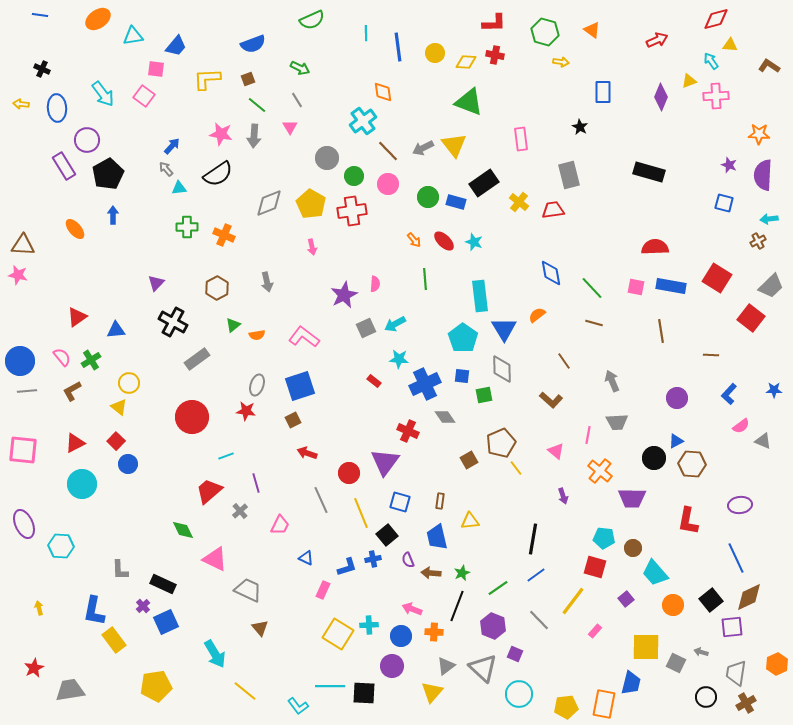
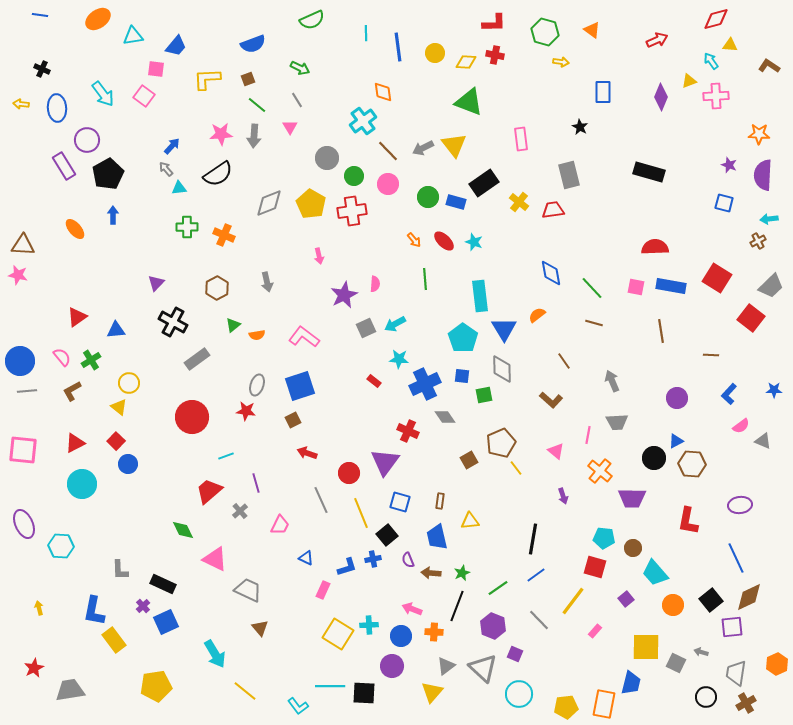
pink star at (221, 134): rotated 15 degrees counterclockwise
pink arrow at (312, 247): moved 7 px right, 9 px down
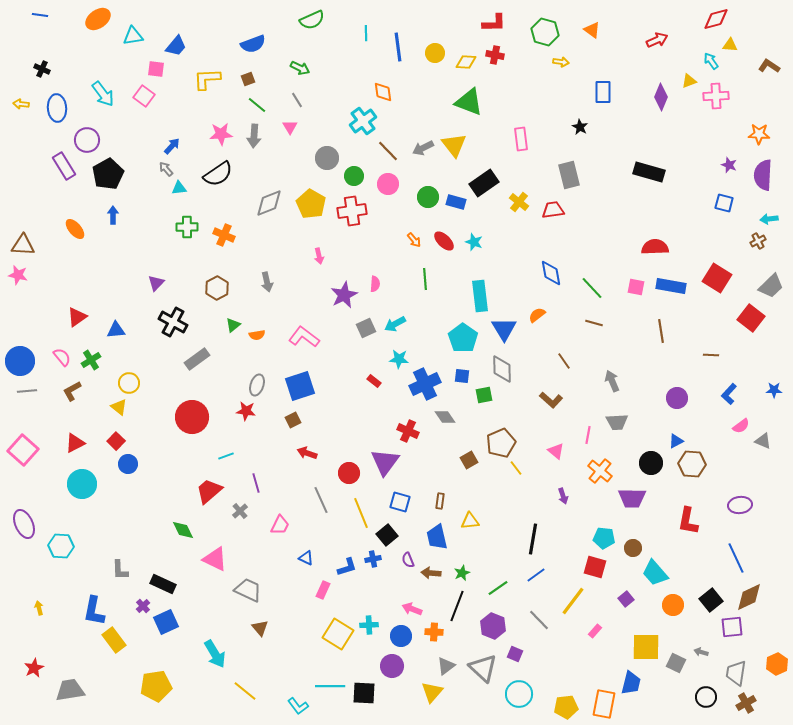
pink square at (23, 450): rotated 36 degrees clockwise
black circle at (654, 458): moved 3 px left, 5 px down
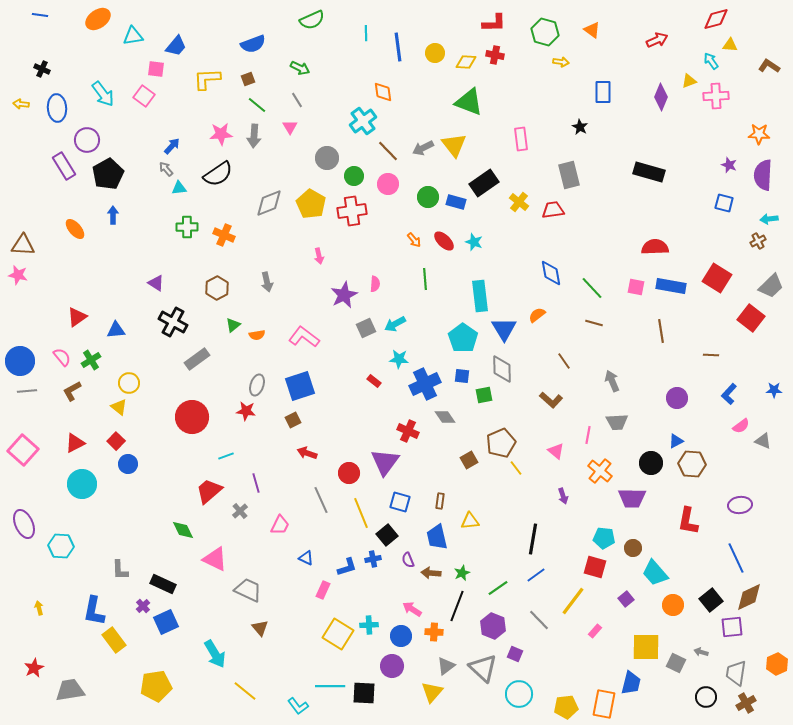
purple triangle at (156, 283): rotated 42 degrees counterclockwise
pink arrow at (412, 609): rotated 12 degrees clockwise
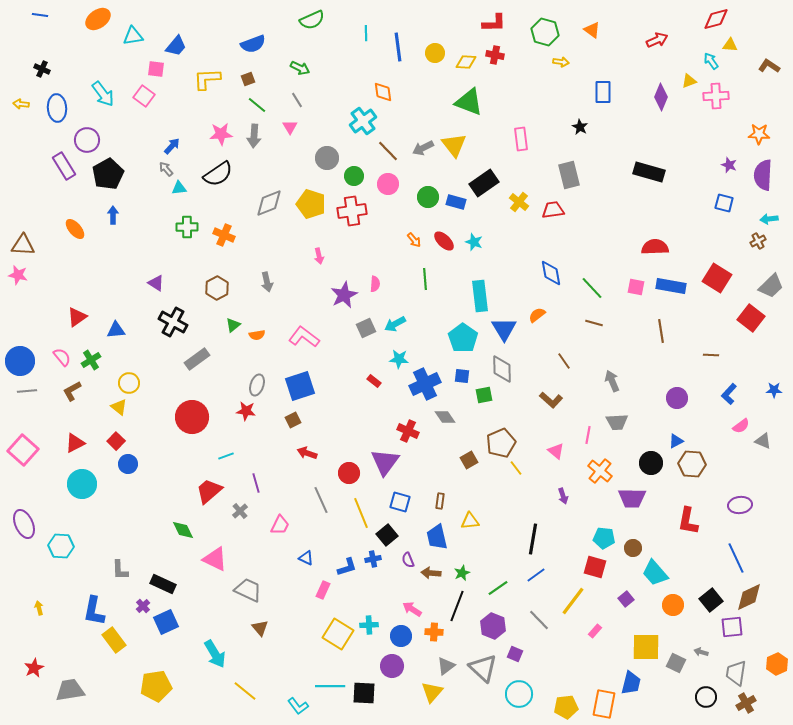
yellow pentagon at (311, 204): rotated 12 degrees counterclockwise
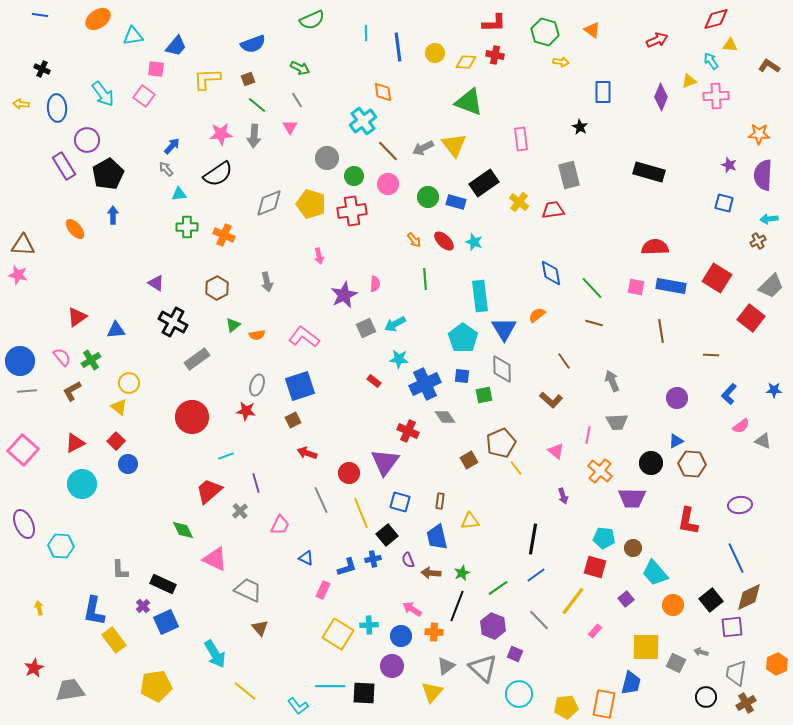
cyan triangle at (179, 188): moved 6 px down
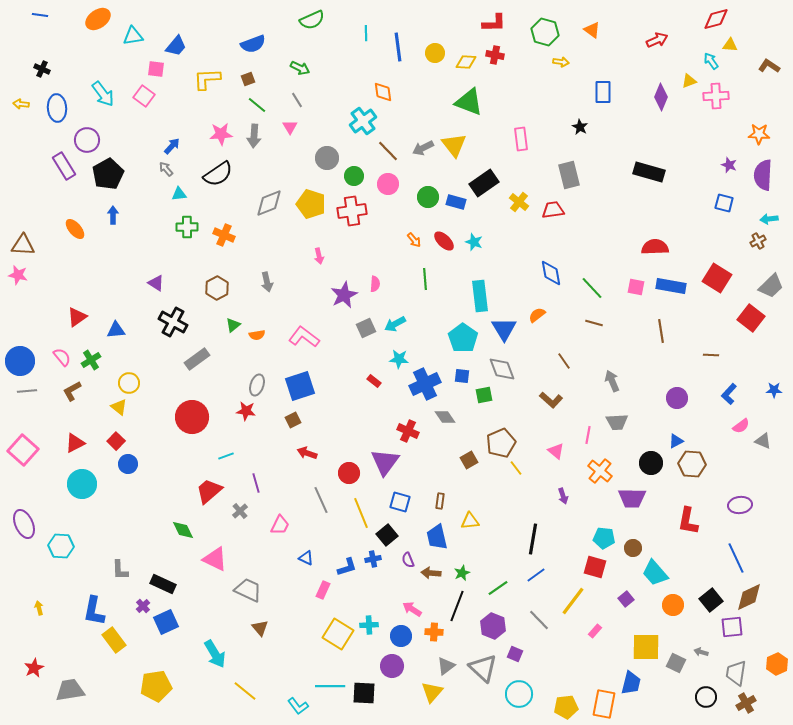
gray diamond at (502, 369): rotated 20 degrees counterclockwise
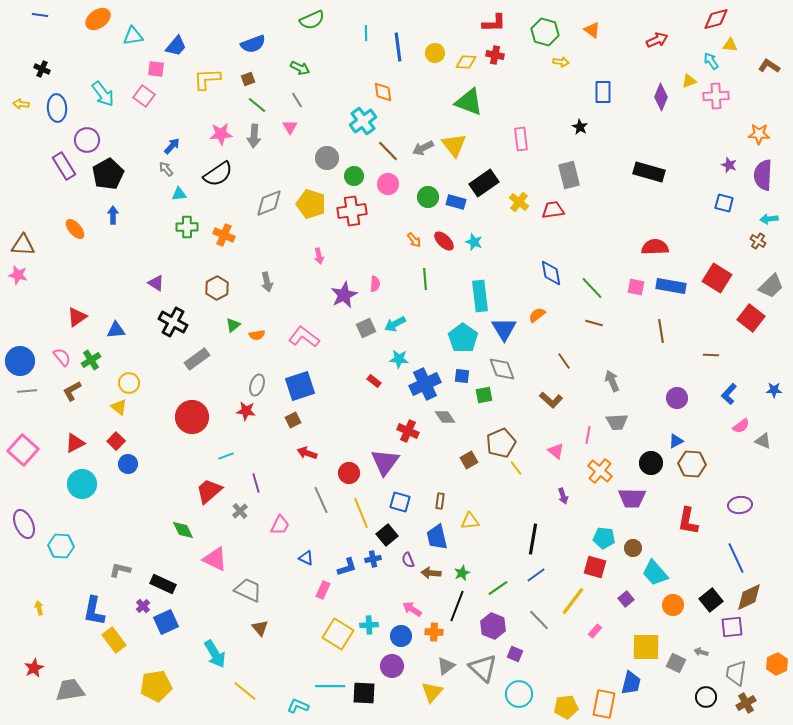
brown cross at (758, 241): rotated 28 degrees counterclockwise
gray L-shape at (120, 570): rotated 105 degrees clockwise
cyan L-shape at (298, 706): rotated 150 degrees clockwise
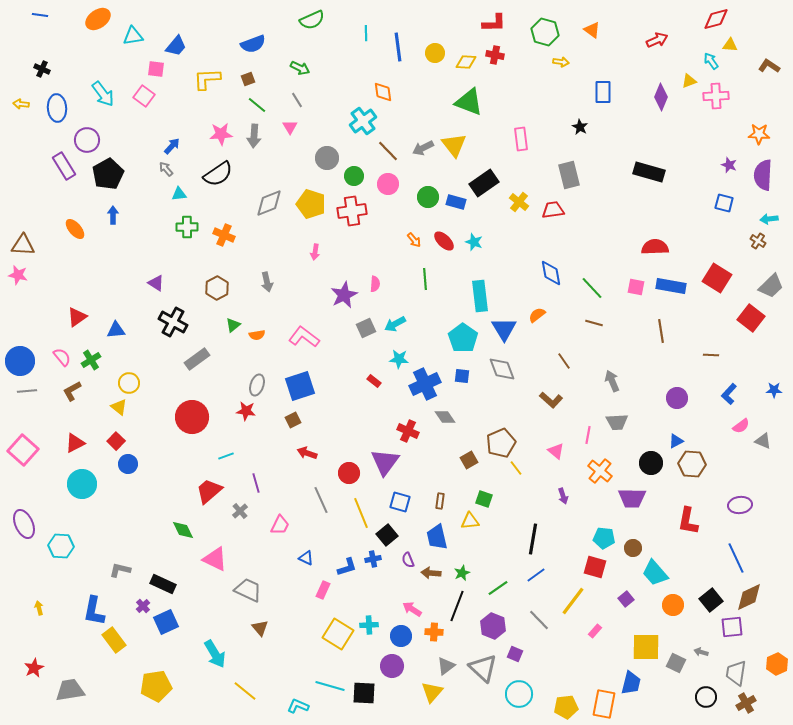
pink arrow at (319, 256): moved 4 px left, 4 px up; rotated 21 degrees clockwise
green square at (484, 395): moved 104 px down; rotated 30 degrees clockwise
cyan line at (330, 686): rotated 16 degrees clockwise
